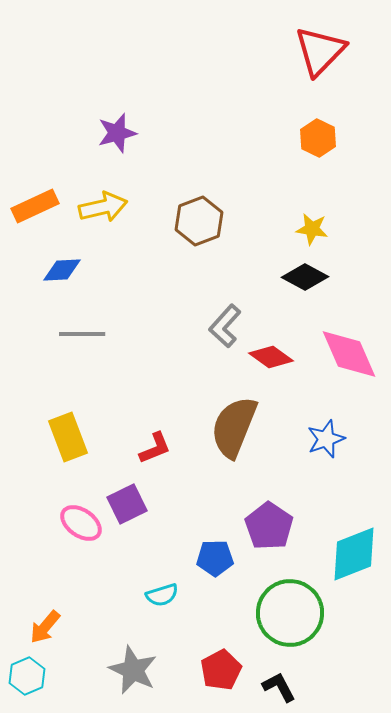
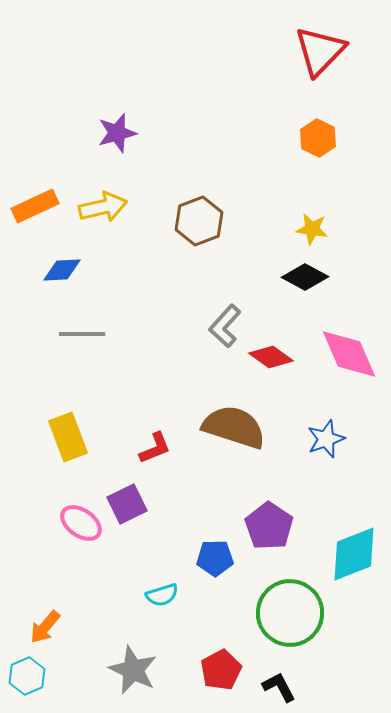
brown semicircle: rotated 86 degrees clockwise
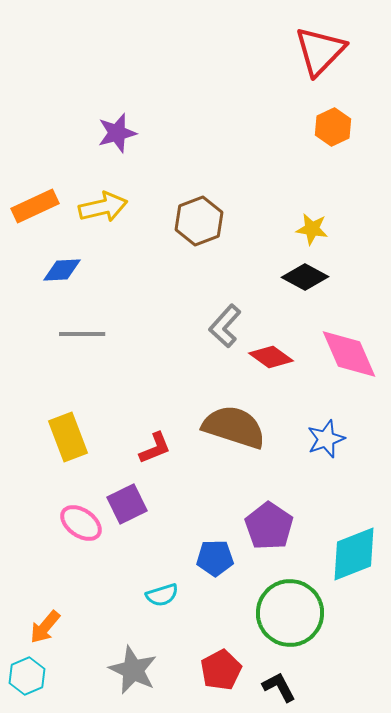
orange hexagon: moved 15 px right, 11 px up; rotated 9 degrees clockwise
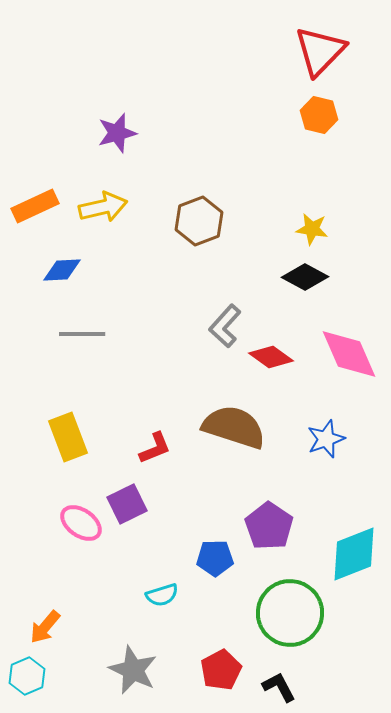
orange hexagon: moved 14 px left, 12 px up; rotated 21 degrees counterclockwise
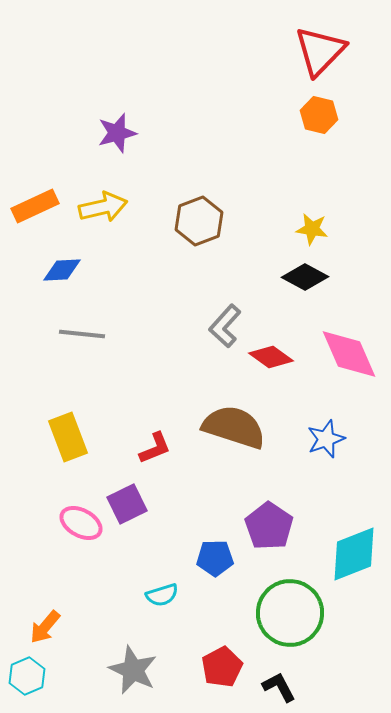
gray line: rotated 6 degrees clockwise
pink ellipse: rotated 6 degrees counterclockwise
red pentagon: moved 1 px right, 3 px up
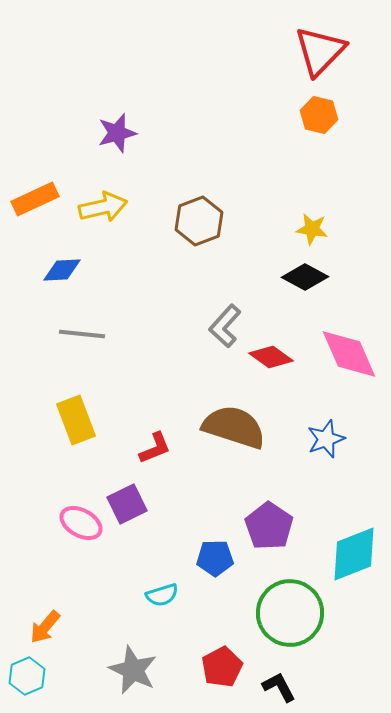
orange rectangle: moved 7 px up
yellow rectangle: moved 8 px right, 17 px up
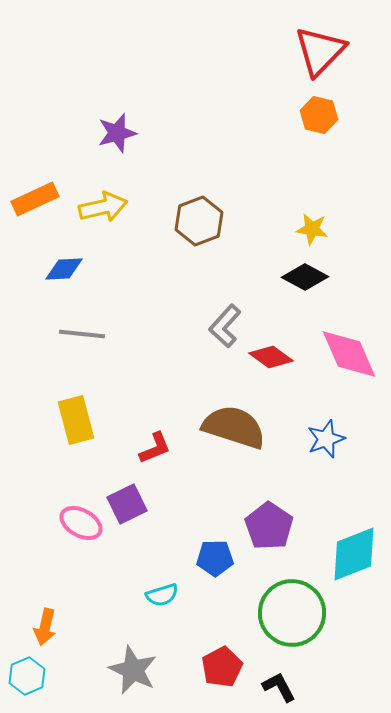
blue diamond: moved 2 px right, 1 px up
yellow rectangle: rotated 6 degrees clockwise
green circle: moved 2 px right
orange arrow: rotated 27 degrees counterclockwise
